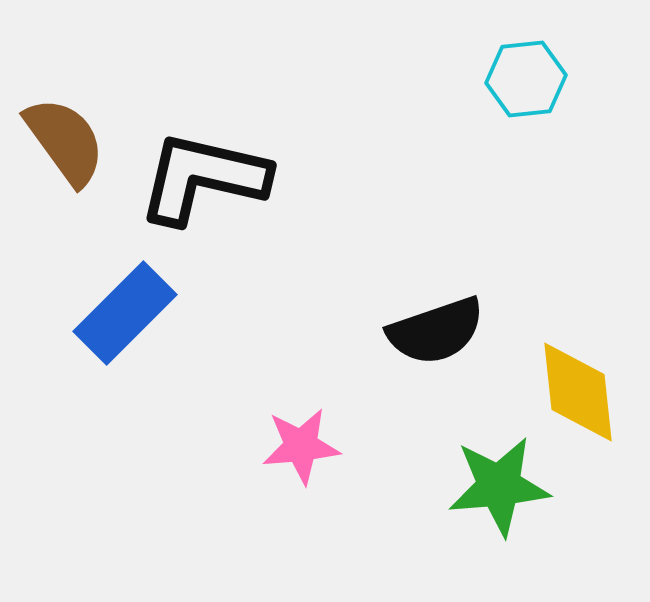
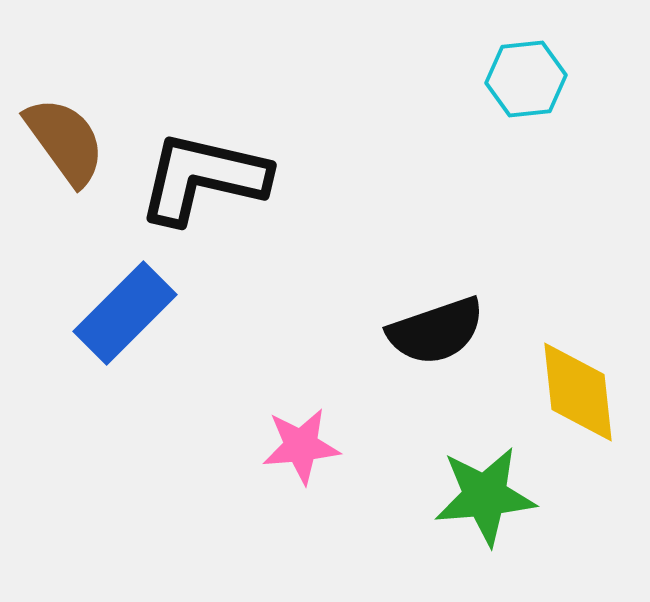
green star: moved 14 px left, 10 px down
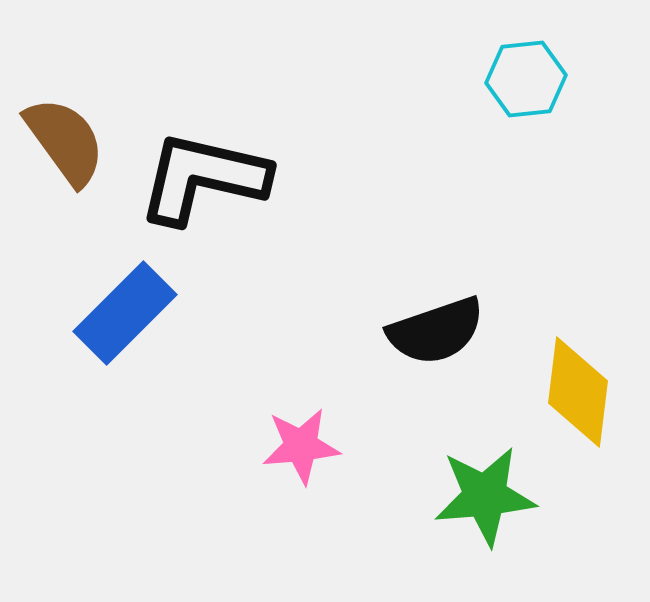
yellow diamond: rotated 13 degrees clockwise
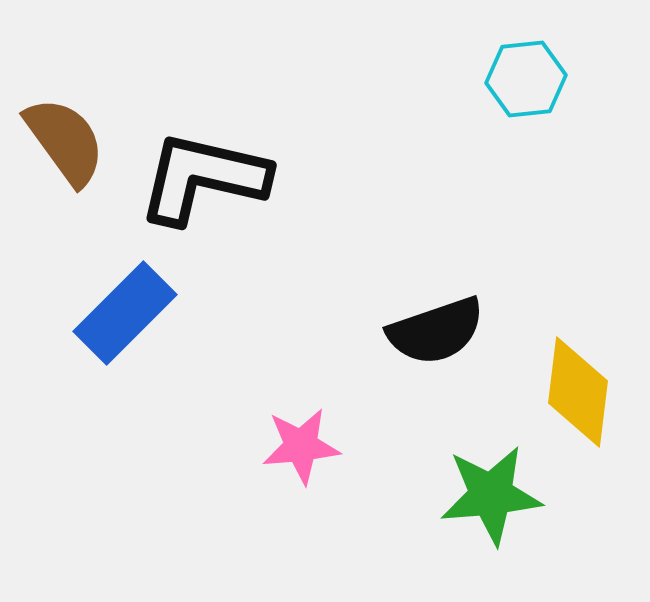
green star: moved 6 px right, 1 px up
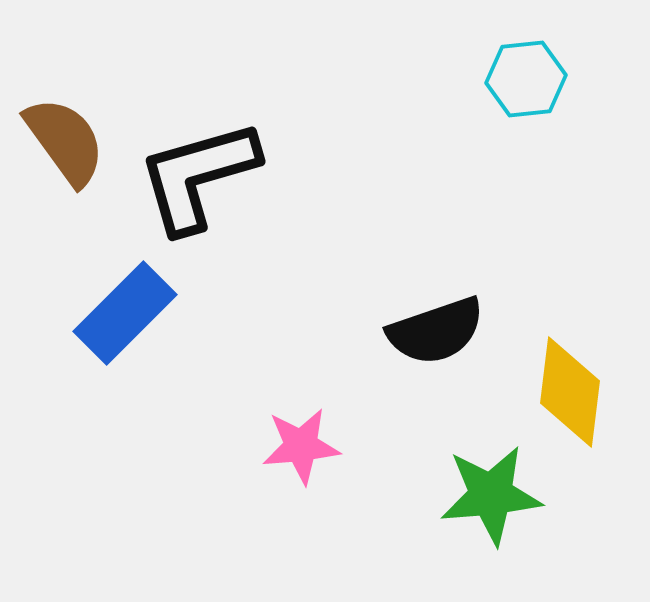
black L-shape: moved 5 px left, 2 px up; rotated 29 degrees counterclockwise
yellow diamond: moved 8 px left
